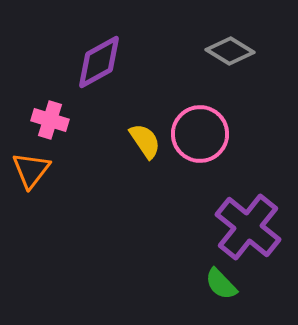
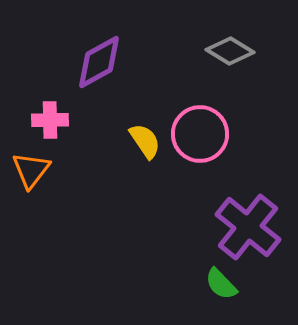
pink cross: rotated 18 degrees counterclockwise
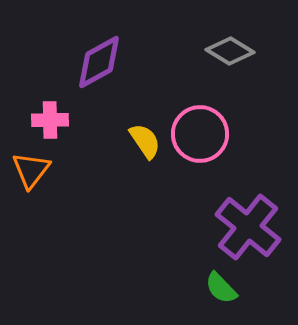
green semicircle: moved 4 px down
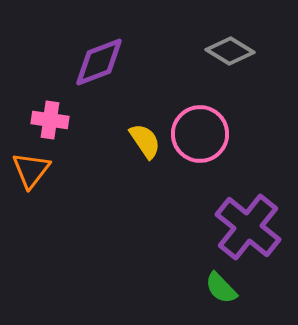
purple diamond: rotated 8 degrees clockwise
pink cross: rotated 9 degrees clockwise
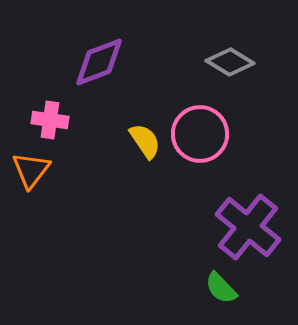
gray diamond: moved 11 px down
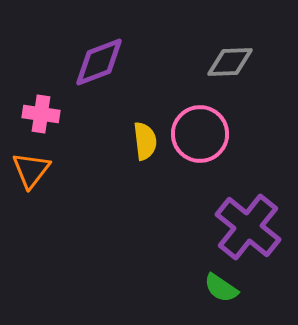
gray diamond: rotated 33 degrees counterclockwise
pink cross: moved 9 px left, 6 px up
yellow semicircle: rotated 27 degrees clockwise
green semicircle: rotated 12 degrees counterclockwise
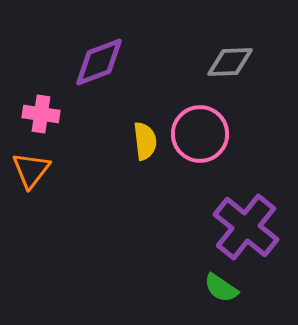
purple cross: moved 2 px left
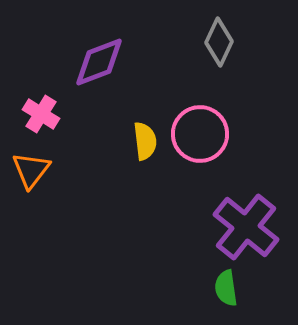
gray diamond: moved 11 px left, 20 px up; rotated 63 degrees counterclockwise
pink cross: rotated 24 degrees clockwise
green semicircle: moved 5 px right; rotated 48 degrees clockwise
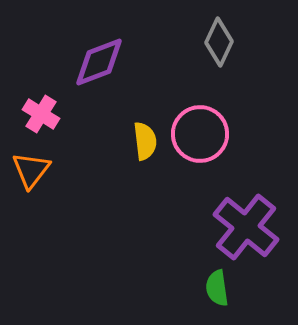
green semicircle: moved 9 px left
